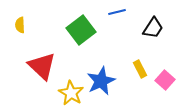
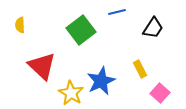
pink square: moved 5 px left, 13 px down
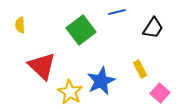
yellow star: moved 1 px left, 1 px up
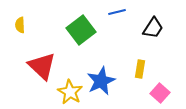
yellow rectangle: rotated 36 degrees clockwise
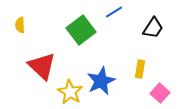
blue line: moved 3 px left; rotated 18 degrees counterclockwise
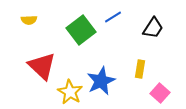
blue line: moved 1 px left, 5 px down
yellow semicircle: moved 9 px right, 5 px up; rotated 91 degrees counterclockwise
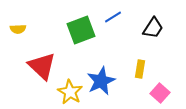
yellow semicircle: moved 11 px left, 9 px down
green square: rotated 16 degrees clockwise
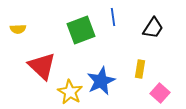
blue line: rotated 66 degrees counterclockwise
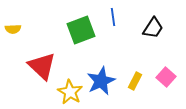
yellow semicircle: moved 5 px left
yellow rectangle: moved 5 px left, 12 px down; rotated 18 degrees clockwise
pink square: moved 6 px right, 16 px up
